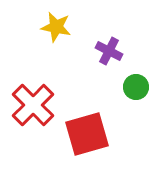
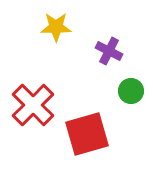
yellow star: rotated 12 degrees counterclockwise
green circle: moved 5 px left, 4 px down
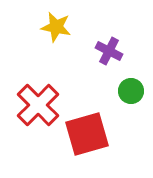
yellow star: rotated 12 degrees clockwise
red cross: moved 5 px right
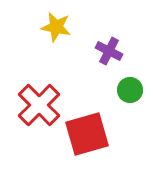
green circle: moved 1 px left, 1 px up
red cross: moved 1 px right
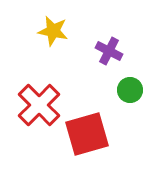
yellow star: moved 3 px left, 4 px down
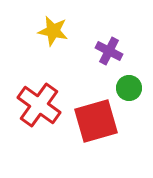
green circle: moved 1 px left, 2 px up
red cross: rotated 9 degrees counterclockwise
red square: moved 9 px right, 13 px up
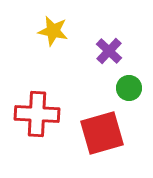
purple cross: rotated 16 degrees clockwise
red cross: moved 2 px left, 9 px down; rotated 33 degrees counterclockwise
red square: moved 6 px right, 12 px down
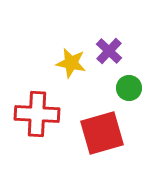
yellow star: moved 18 px right, 32 px down
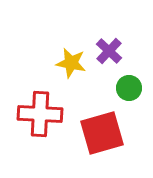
red cross: moved 3 px right
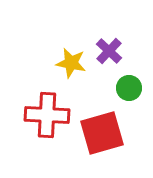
red cross: moved 7 px right, 1 px down
